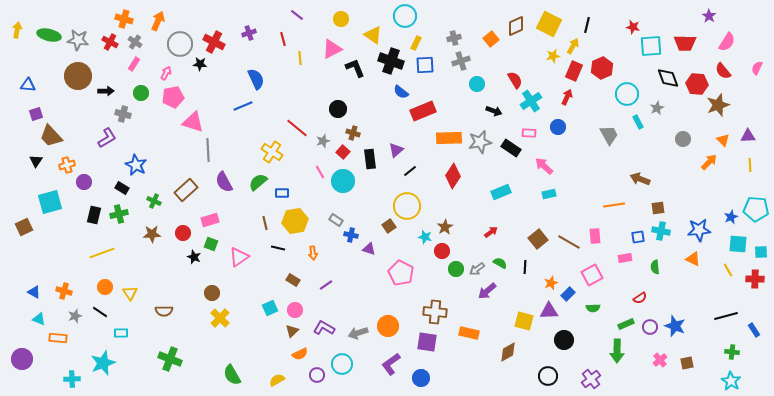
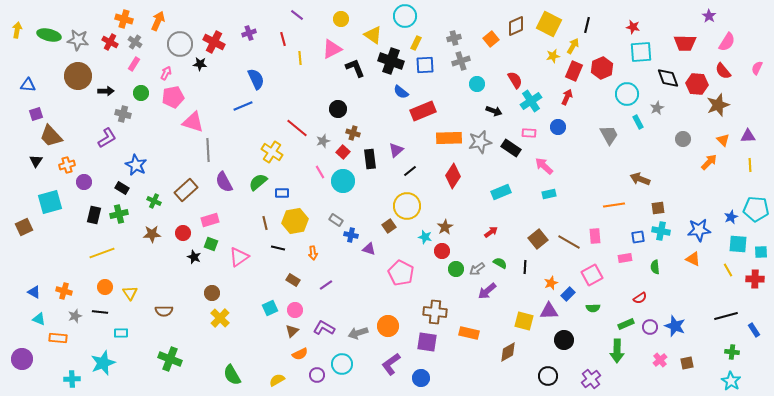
cyan square at (651, 46): moved 10 px left, 6 px down
black line at (100, 312): rotated 28 degrees counterclockwise
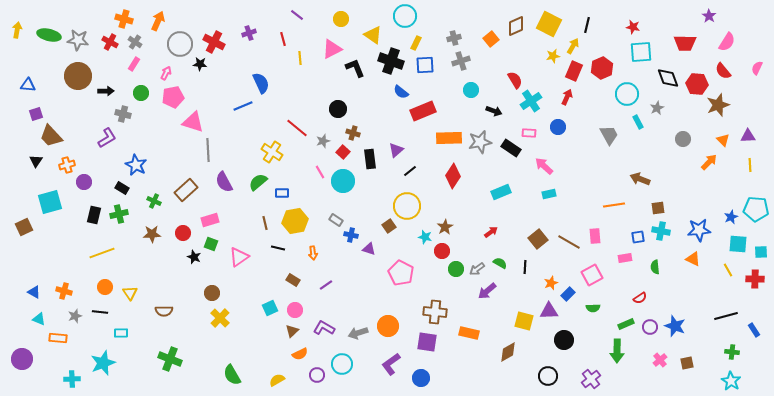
blue semicircle at (256, 79): moved 5 px right, 4 px down
cyan circle at (477, 84): moved 6 px left, 6 px down
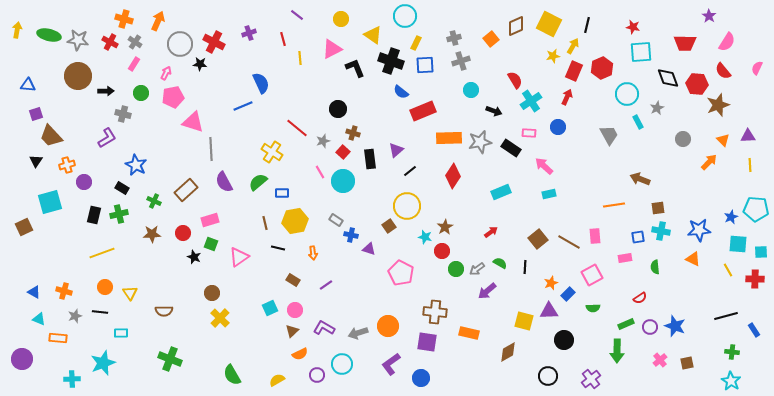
gray line at (208, 150): moved 3 px right, 1 px up
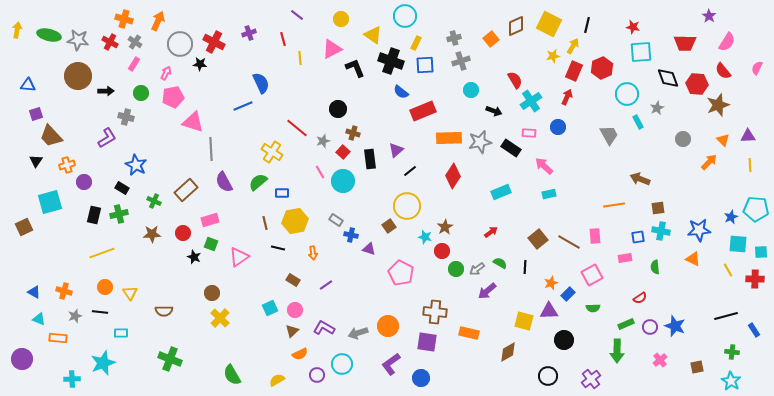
gray cross at (123, 114): moved 3 px right, 3 px down
brown square at (687, 363): moved 10 px right, 4 px down
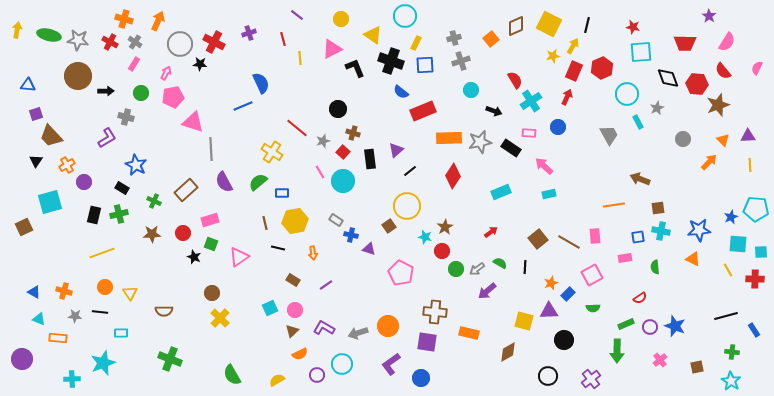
orange cross at (67, 165): rotated 14 degrees counterclockwise
gray star at (75, 316): rotated 24 degrees clockwise
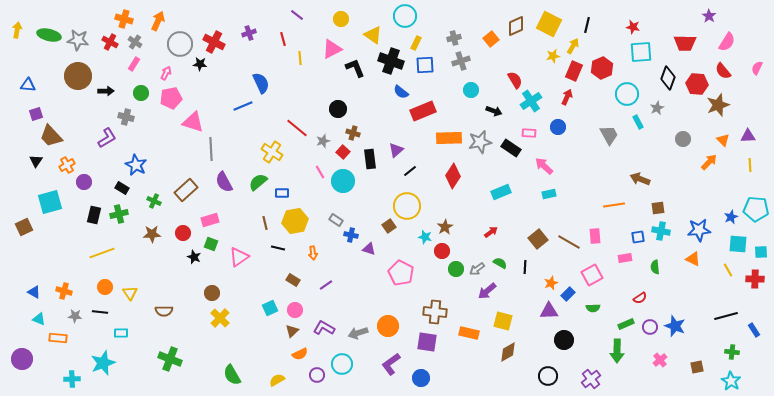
black diamond at (668, 78): rotated 40 degrees clockwise
pink pentagon at (173, 97): moved 2 px left, 1 px down
yellow square at (524, 321): moved 21 px left
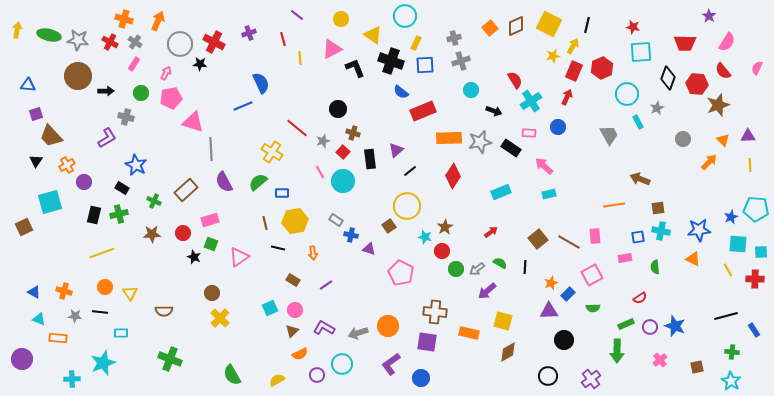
orange square at (491, 39): moved 1 px left, 11 px up
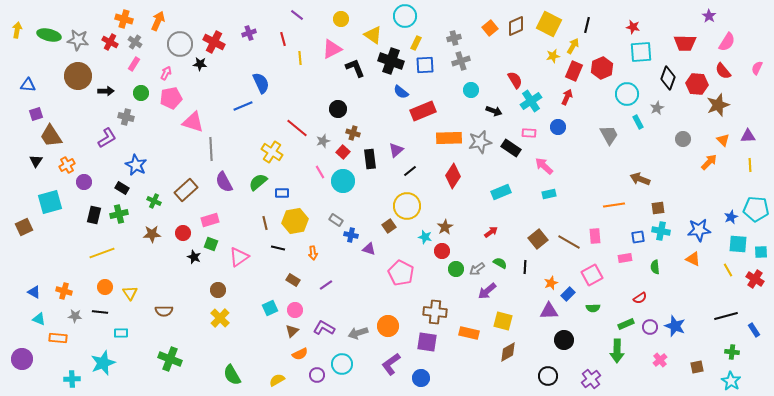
brown trapezoid at (51, 136): rotated 10 degrees clockwise
red cross at (755, 279): rotated 30 degrees clockwise
brown circle at (212, 293): moved 6 px right, 3 px up
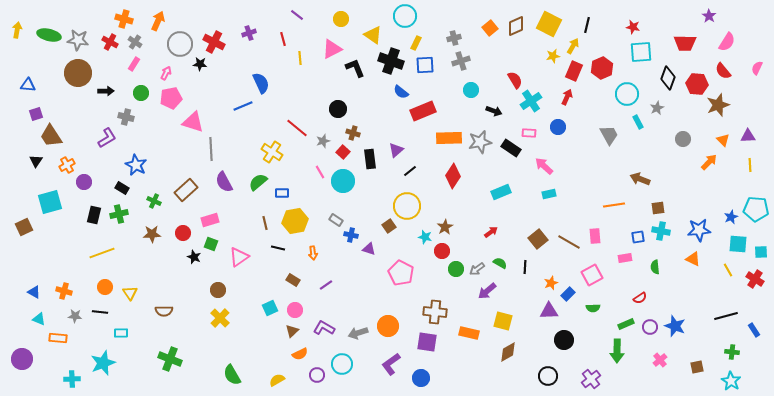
brown circle at (78, 76): moved 3 px up
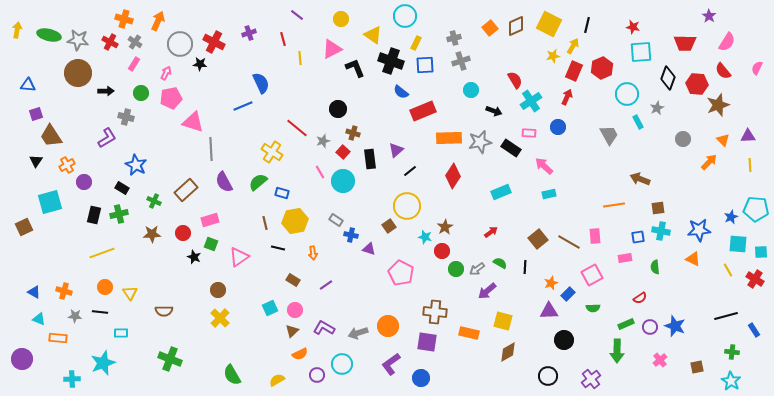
blue rectangle at (282, 193): rotated 16 degrees clockwise
